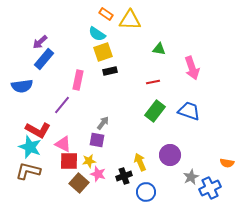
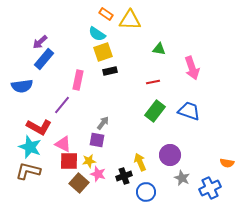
red L-shape: moved 1 px right, 3 px up
gray star: moved 9 px left, 1 px down; rotated 21 degrees counterclockwise
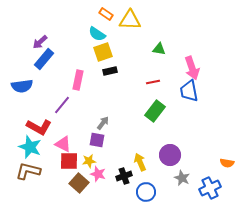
blue trapezoid: moved 20 px up; rotated 120 degrees counterclockwise
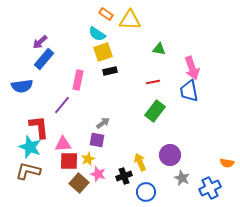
gray arrow: rotated 16 degrees clockwise
red L-shape: rotated 125 degrees counterclockwise
pink triangle: rotated 30 degrees counterclockwise
yellow star: moved 1 px left, 2 px up; rotated 16 degrees counterclockwise
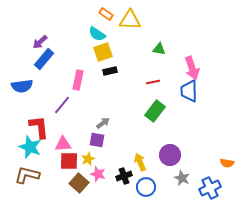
blue trapezoid: rotated 10 degrees clockwise
brown L-shape: moved 1 px left, 4 px down
blue circle: moved 5 px up
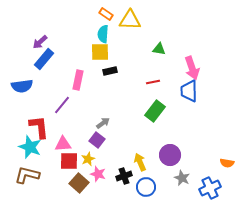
cyan semicircle: moved 6 px right; rotated 60 degrees clockwise
yellow square: moved 3 px left; rotated 18 degrees clockwise
purple square: rotated 28 degrees clockwise
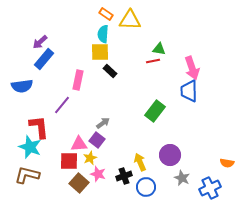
black rectangle: rotated 56 degrees clockwise
red line: moved 21 px up
pink triangle: moved 16 px right
yellow star: moved 2 px right, 1 px up
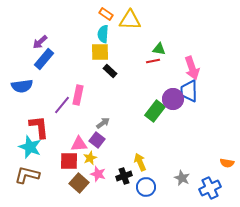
pink rectangle: moved 15 px down
purple circle: moved 3 px right, 56 px up
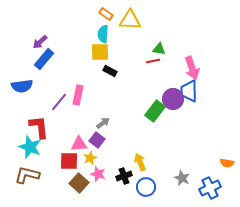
black rectangle: rotated 16 degrees counterclockwise
purple line: moved 3 px left, 3 px up
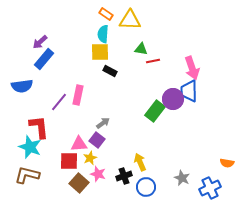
green triangle: moved 18 px left
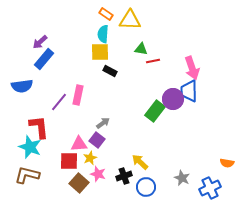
yellow arrow: rotated 24 degrees counterclockwise
